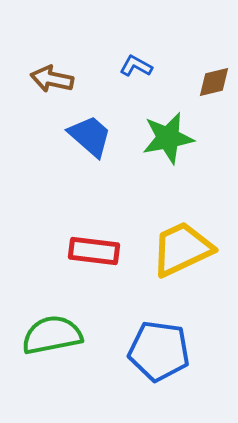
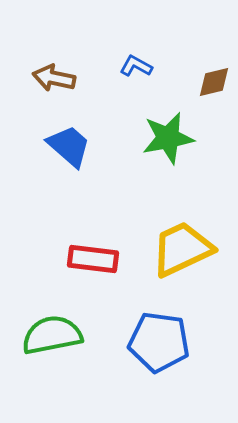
brown arrow: moved 2 px right, 1 px up
blue trapezoid: moved 21 px left, 10 px down
red rectangle: moved 1 px left, 8 px down
blue pentagon: moved 9 px up
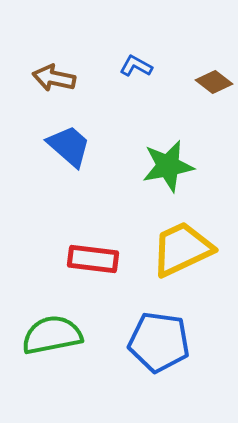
brown diamond: rotated 51 degrees clockwise
green star: moved 28 px down
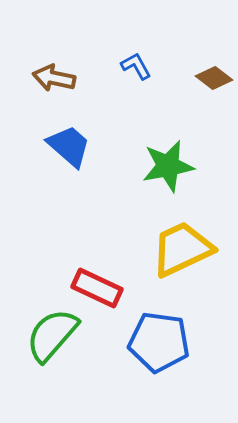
blue L-shape: rotated 32 degrees clockwise
brown diamond: moved 4 px up
red rectangle: moved 4 px right, 29 px down; rotated 18 degrees clockwise
green semicircle: rotated 38 degrees counterclockwise
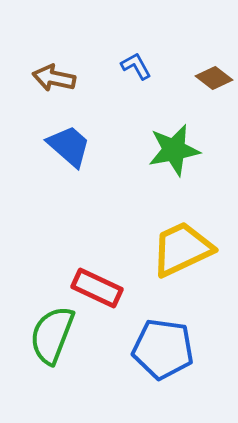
green star: moved 6 px right, 16 px up
green semicircle: rotated 20 degrees counterclockwise
blue pentagon: moved 4 px right, 7 px down
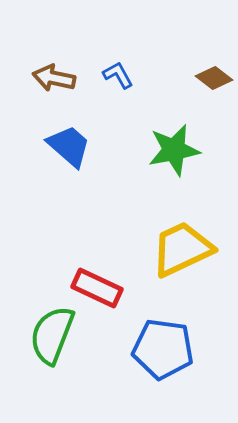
blue L-shape: moved 18 px left, 9 px down
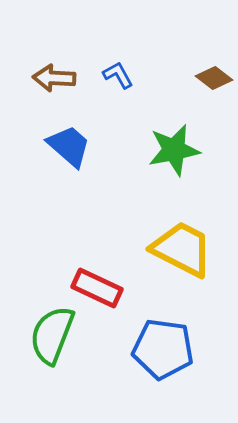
brown arrow: rotated 9 degrees counterclockwise
yellow trapezoid: rotated 52 degrees clockwise
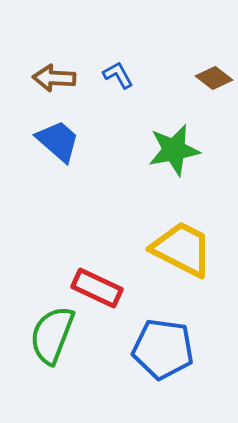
blue trapezoid: moved 11 px left, 5 px up
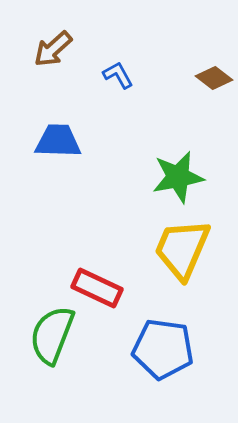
brown arrow: moved 1 px left, 29 px up; rotated 45 degrees counterclockwise
blue trapezoid: rotated 39 degrees counterclockwise
green star: moved 4 px right, 27 px down
yellow trapezoid: rotated 94 degrees counterclockwise
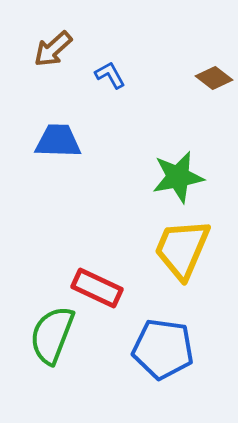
blue L-shape: moved 8 px left
